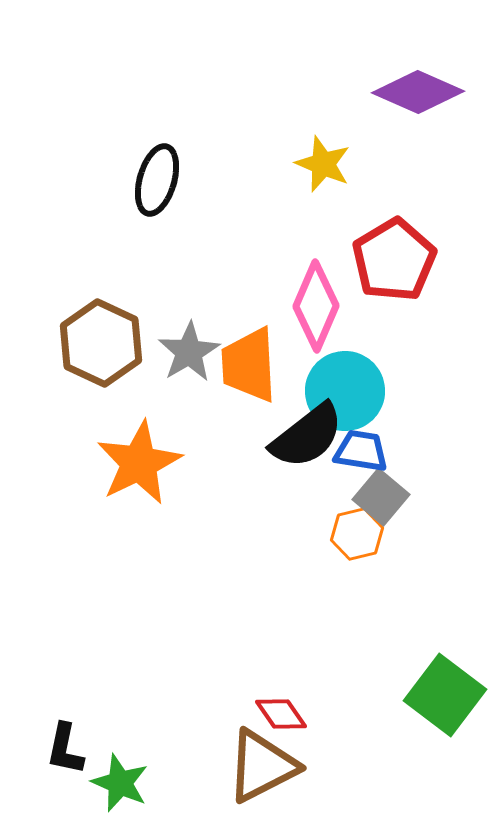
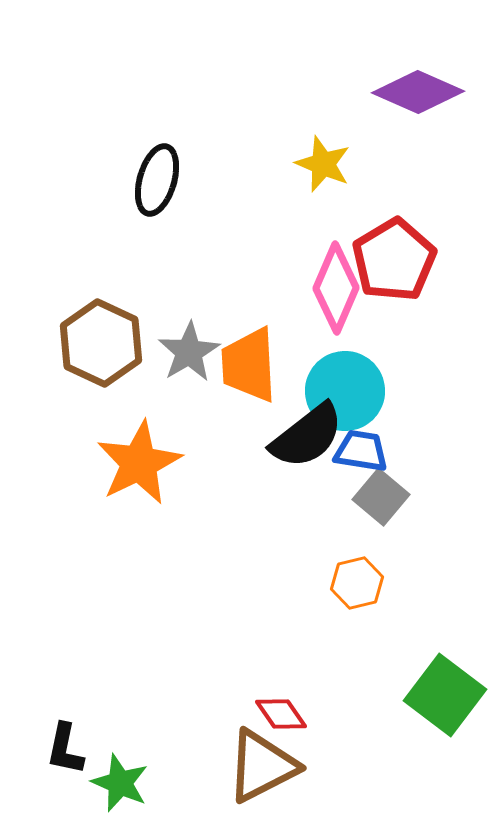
pink diamond: moved 20 px right, 18 px up
orange hexagon: moved 49 px down
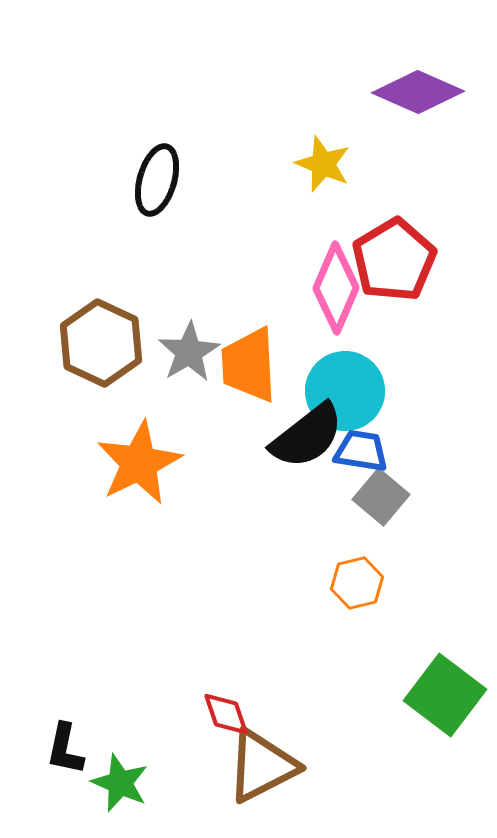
red diamond: moved 55 px left; rotated 16 degrees clockwise
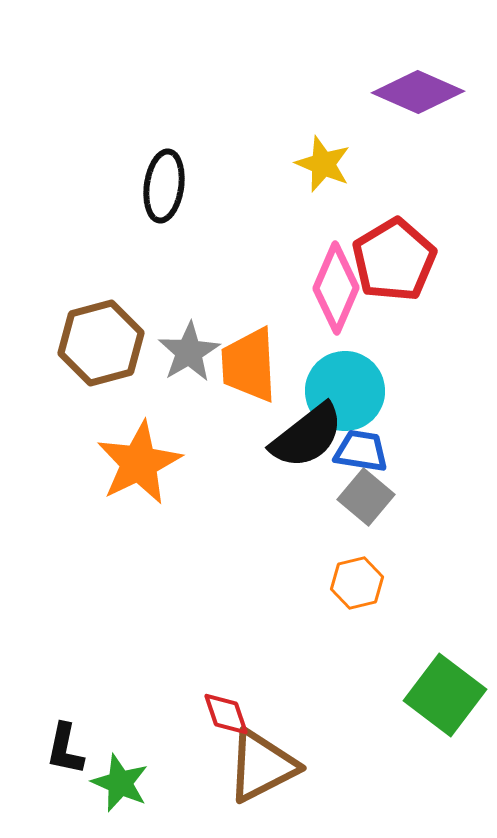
black ellipse: moved 7 px right, 6 px down; rotated 8 degrees counterclockwise
brown hexagon: rotated 20 degrees clockwise
gray square: moved 15 px left
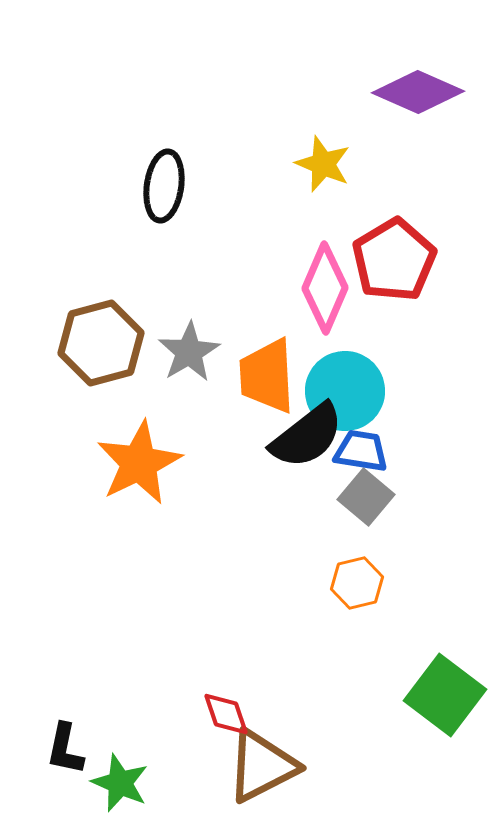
pink diamond: moved 11 px left
orange trapezoid: moved 18 px right, 11 px down
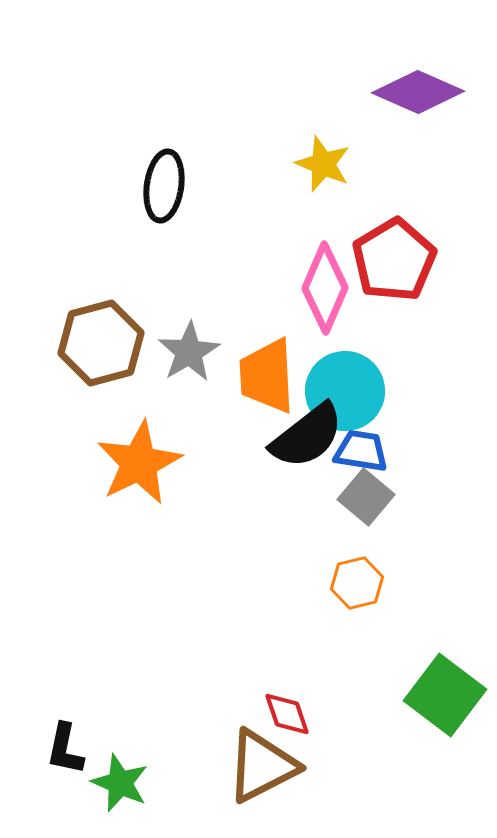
red diamond: moved 61 px right
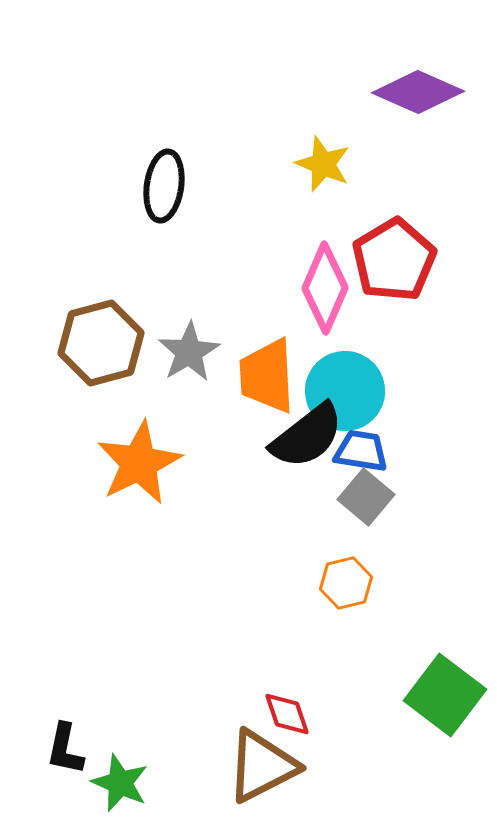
orange hexagon: moved 11 px left
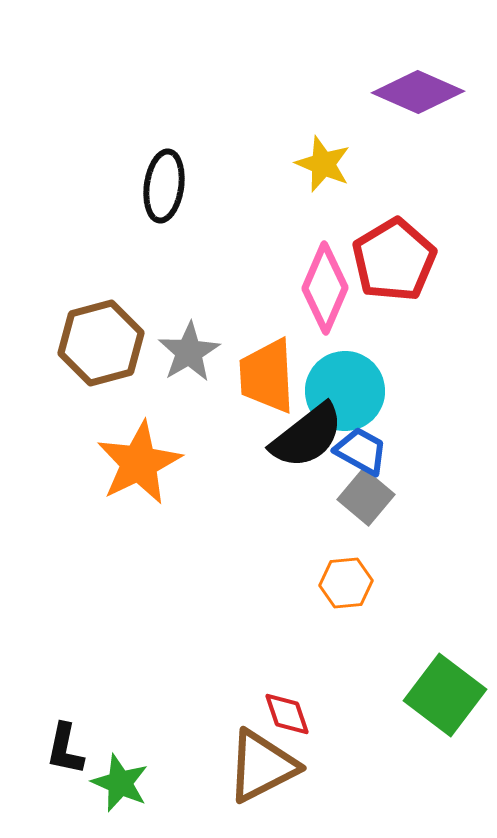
blue trapezoid: rotated 20 degrees clockwise
orange hexagon: rotated 9 degrees clockwise
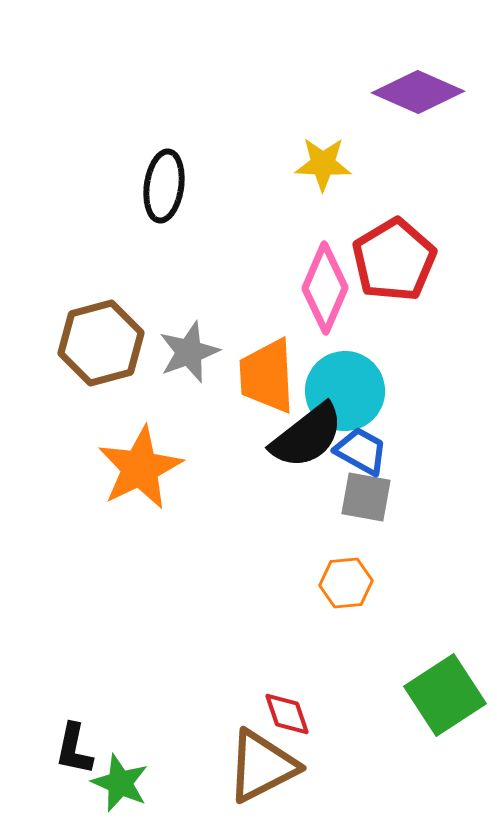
yellow star: rotated 20 degrees counterclockwise
gray star: rotated 10 degrees clockwise
orange star: moved 1 px right, 5 px down
gray square: rotated 30 degrees counterclockwise
green square: rotated 20 degrees clockwise
black L-shape: moved 9 px right
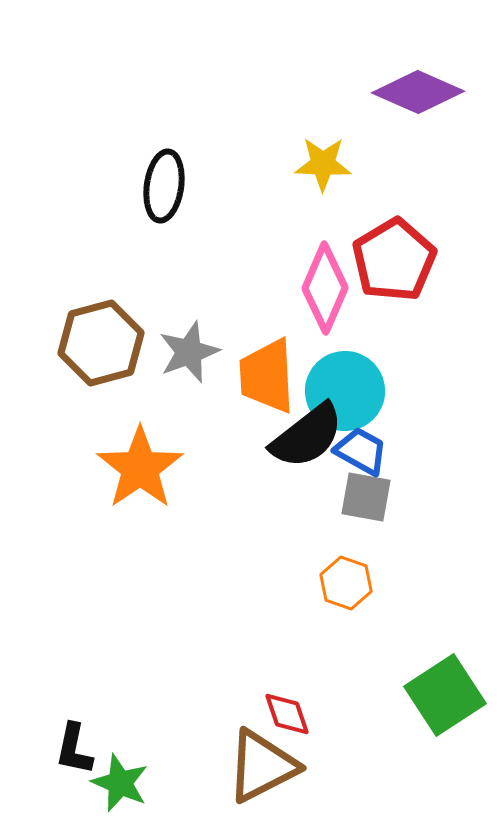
orange star: rotated 8 degrees counterclockwise
orange hexagon: rotated 24 degrees clockwise
